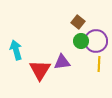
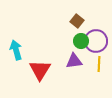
brown square: moved 1 px left, 1 px up
purple triangle: moved 12 px right, 1 px up
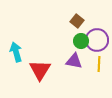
purple circle: moved 1 px right, 1 px up
cyan arrow: moved 2 px down
purple triangle: rotated 18 degrees clockwise
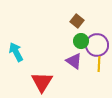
purple circle: moved 5 px down
cyan arrow: rotated 12 degrees counterclockwise
purple triangle: rotated 24 degrees clockwise
red triangle: moved 2 px right, 12 px down
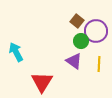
purple circle: moved 1 px left, 14 px up
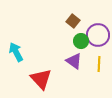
brown square: moved 4 px left
purple circle: moved 2 px right, 4 px down
red triangle: moved 1 px left, 3 px up; rotated 15 degrees counterclockwise
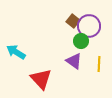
purple circle: moved 9 px left, 9 px up
cyan arrow: rotated 30 degrees counterclockwise
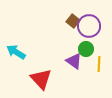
green circle: moved 5 px right, 8 px down
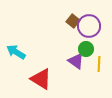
purple triangle: moved 2 px right
red triangle: rotated 15 degrees counterclockwise
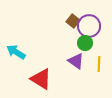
green circle: moved 1 px left, 6 px up
